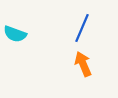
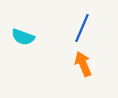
cyan semicircle: moved 8 px right, 3 px down
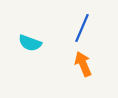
cyan semicircle: moved 7 px right, 6 px down
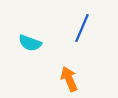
orange arrow: moved 14 px left, 15 px down
